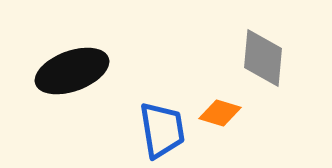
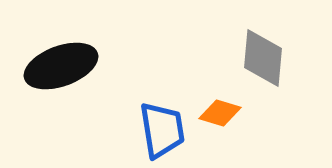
black ellipse: moved 11 px left, 5 px up
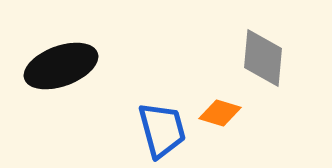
blue trapezoid: rotated 6 degrees counterclockwise
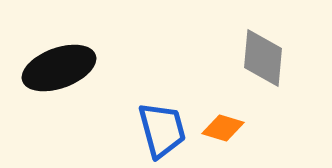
black ellipse: moved 2 px left, 2 px down
orange diamond: moved 3 px right, 15 px down
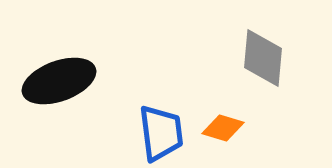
black ellipse: moved 13 px down
blue trapezoid: moved 1 px left, 3 px down; rotated 8 degrees clockwise
